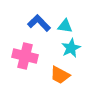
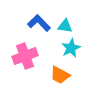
pink cross: rotated 35 degrees counterclockwise
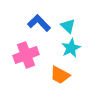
cyan triangle: moved 3 px right; rotated 35 degrees clockwise
pink cross: moved 1 px right, 1 px up
